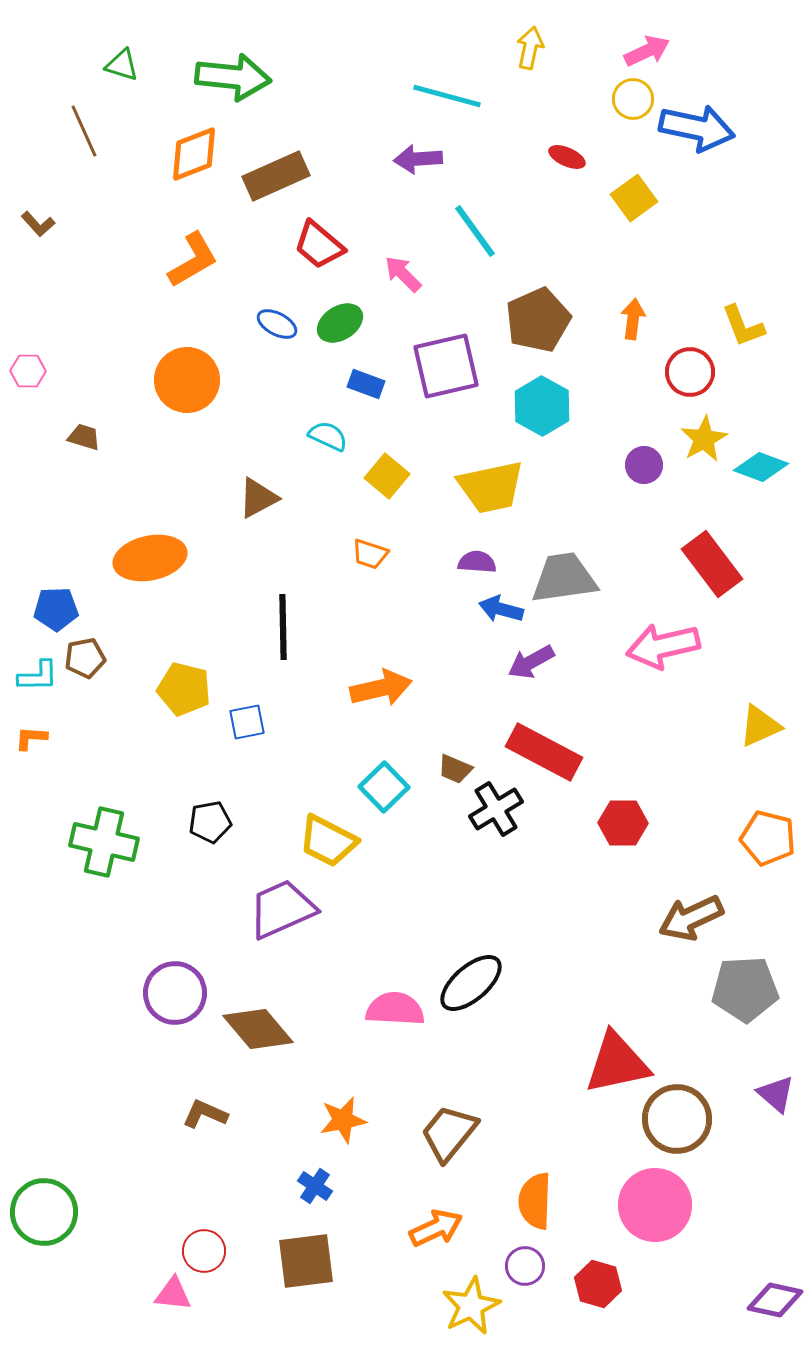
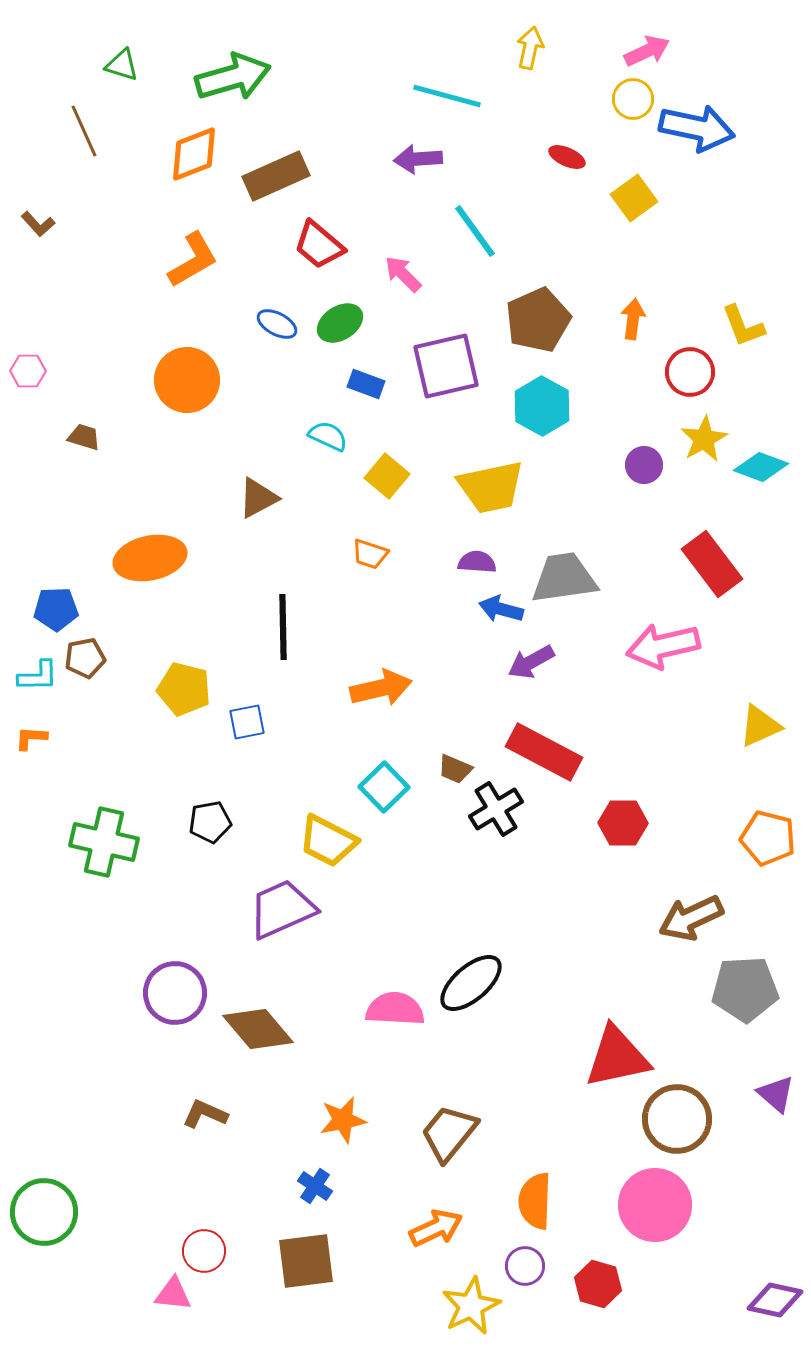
green arrow at (233, 77): rotated 22 degrees counterclockwise
red triangle at (617, 1063): moved 6 px up
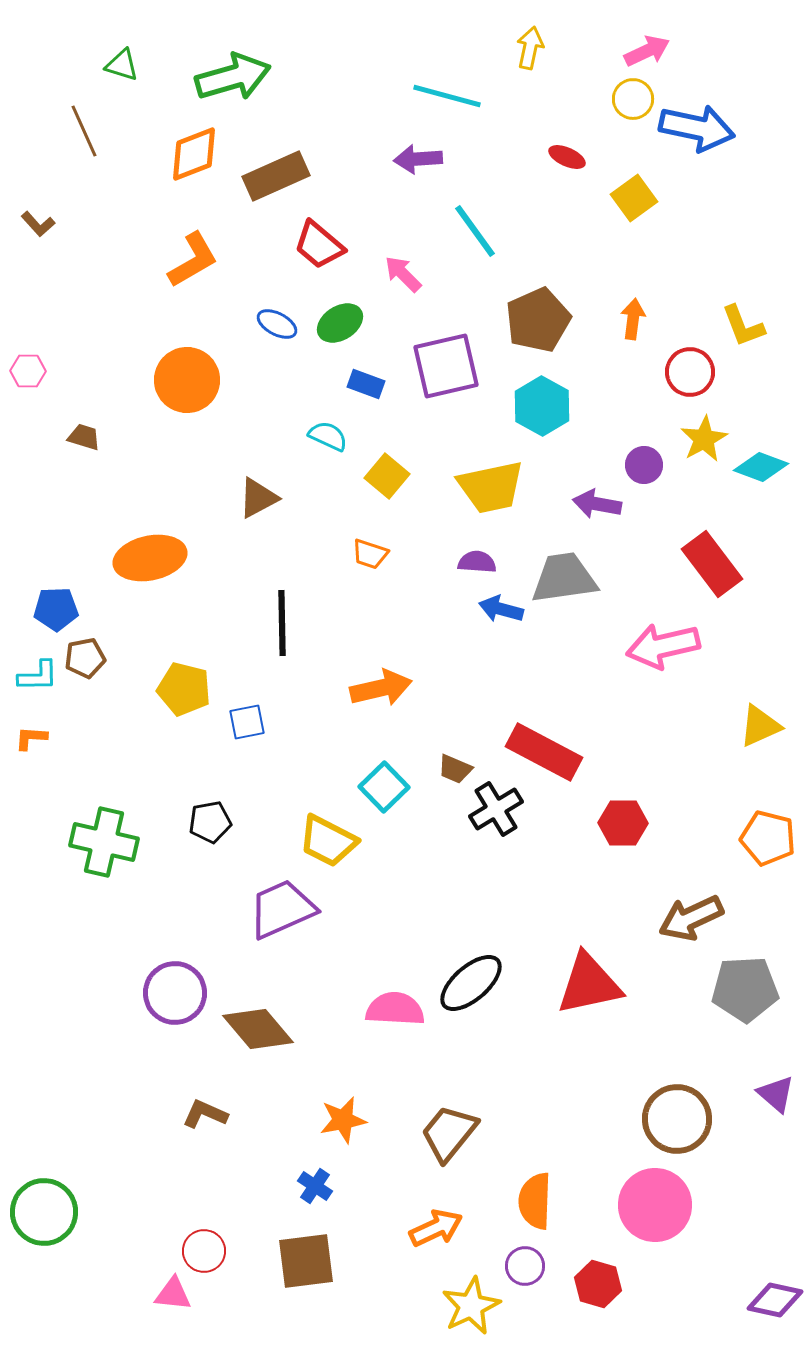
black line at (283, 627): moved 1 px left, 4 px up
purple arrow at (531, 662): moved 66 px right, 158 px up; rotated 39 degrees clockwise
red triangle at (617, 1057): moved 28 px left, 73 px up
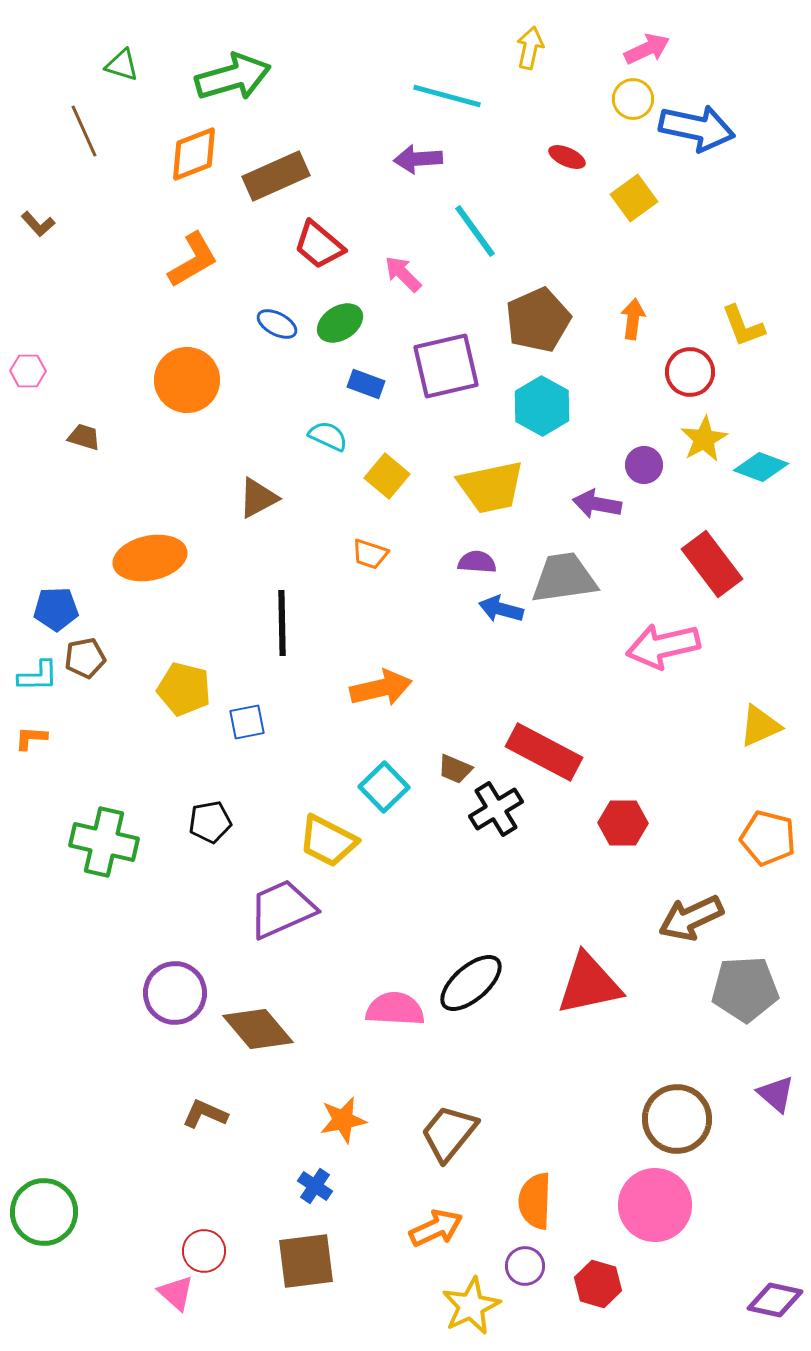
pink arrow at (647, 51): moved 2 px up
pink triangle at (173, 1294): moved 3 px right, 1 px up; rotated 36 degrees clockwise
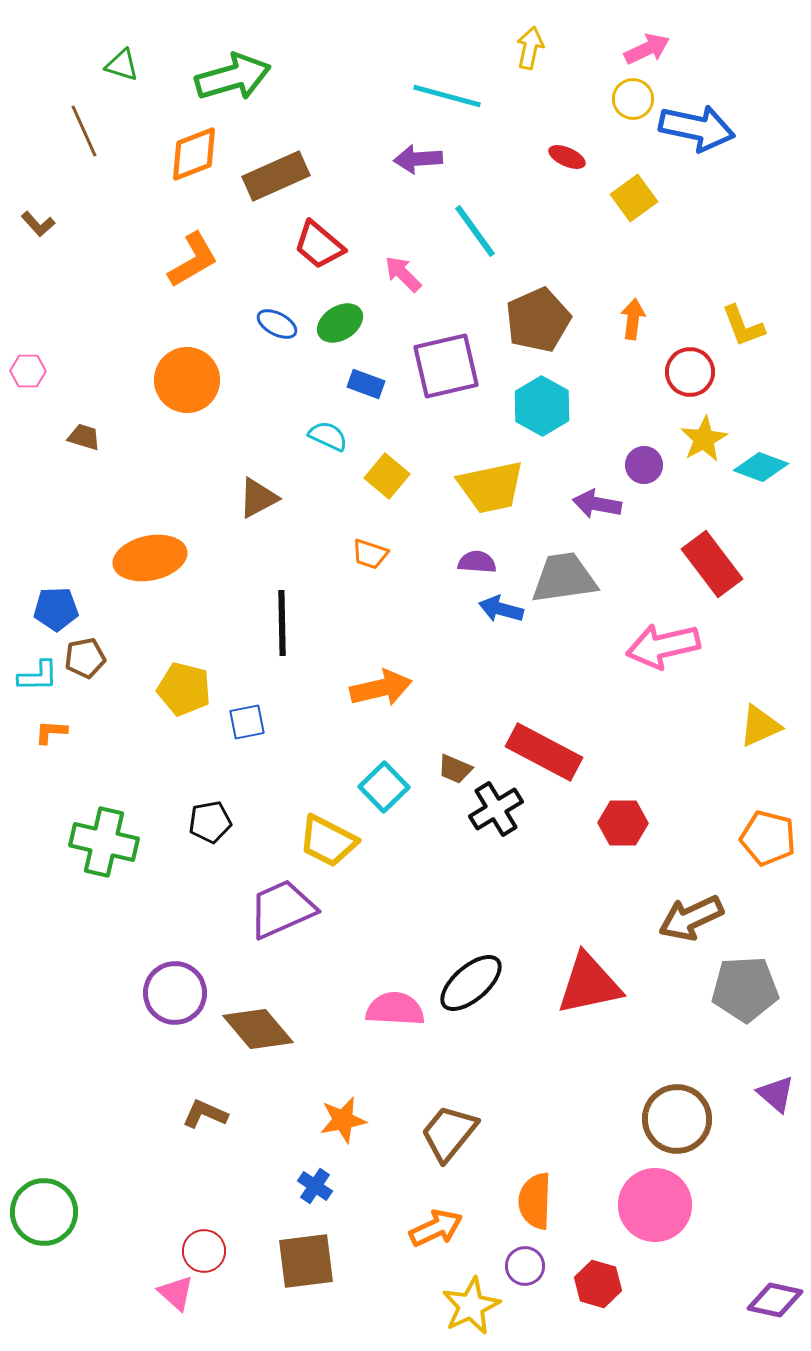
orange L-shape at (31, 738): moved 20 px right, 6 px up
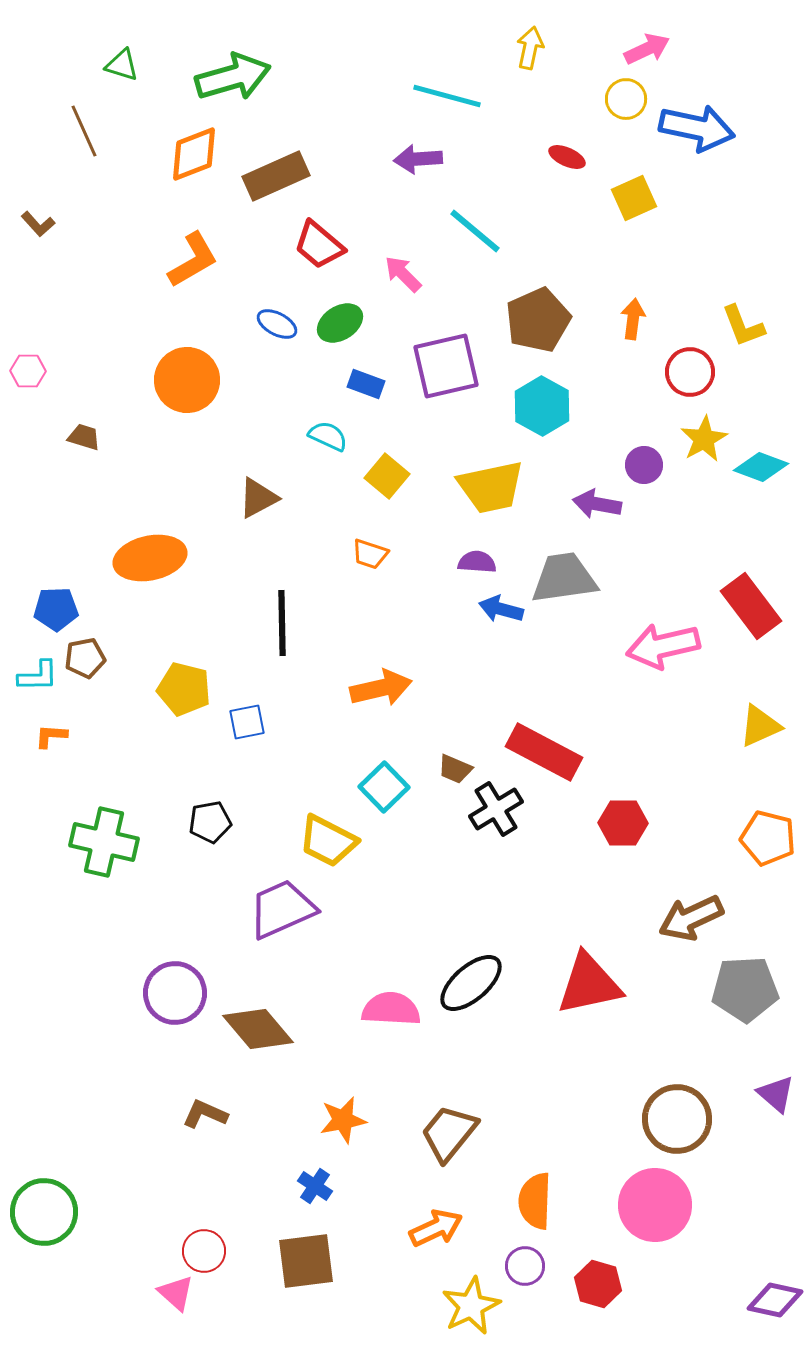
yellow circle at (633, 99): moved 7 px left
yellow square at (634, 198): rotated 12 degrees clockwise
cyan line at (475, 231): rotated 14 degrees counterclockwise
red rectangle at (712, 564): moved 39 px right, 42 px down
orange L-shape at (51, 732): moved 4 px down
pink semicircle at (395, 1009): moved 4 px left
